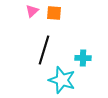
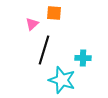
pink triangle: moved 13 px down
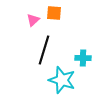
pink triangle: moved 1 px right, 4 px up
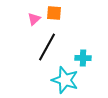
pink triangle: moved 1 px right, 1 px up
black line: moved 3 px right, 3 px up; rotated 12 degrees clockwise
cyan star: moved 3 px right
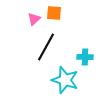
black line: moved 1 px left
cyan cross: moved 2 px right, 1 px up
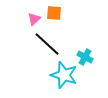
black line: moved 1 px right, 3 px up; rotated 76 degrees counterclockwise
cyan cross: rotated 28 degrees clockwise
cyan star: moved 1 px left, 5 px up
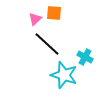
pink triangle: moved 1 px right
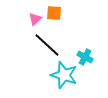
black line: moved 1 px down
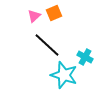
orange square: rotated 28 degrees counterclockwise
pink triangle: moved 1 px left, 3 px up
